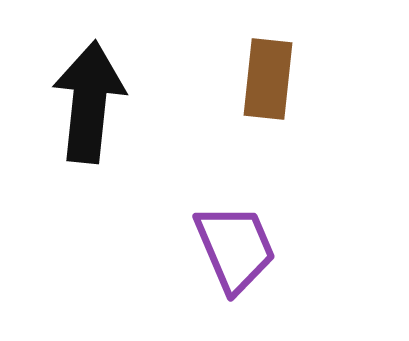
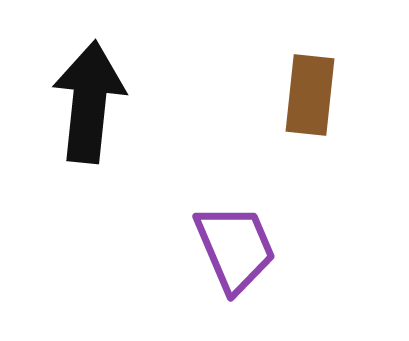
brown rectangle: moved 42 px right, 16 px down
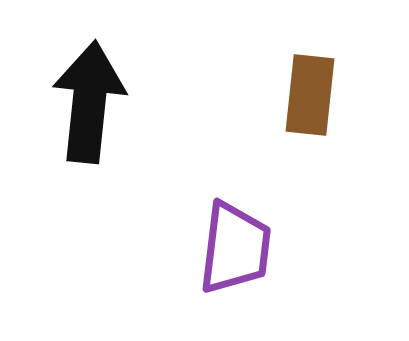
purple trapezoid: rotated 30 degrees clockwise
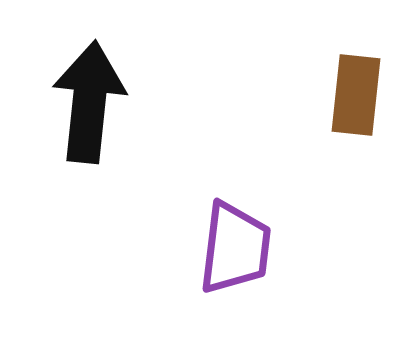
brown rectangle: moved 46 px right
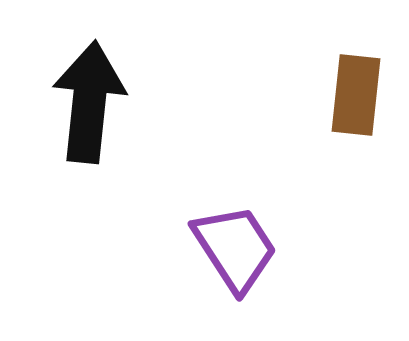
purple trapezoid: rotated 40 degrees counterclockwise
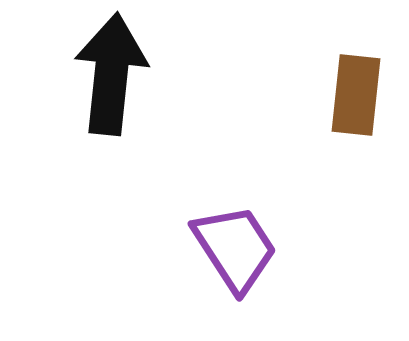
black arrow: moved 22 px right, 28 px up
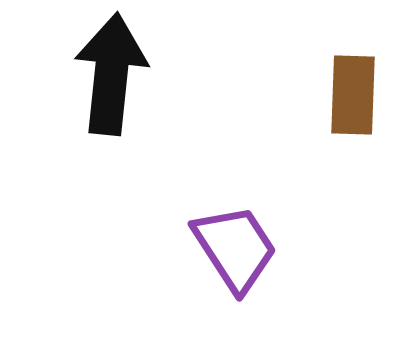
brown rectangle: moved 3 px left; rotated 4 degrees counterclockwise
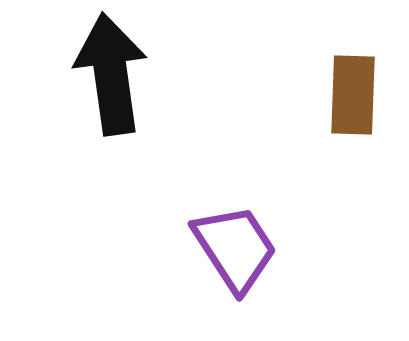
black arrow: rotated 14 degrees counterclockwise
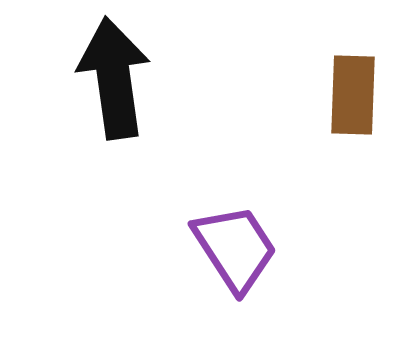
black arrow: moved 3 px right, 4 px down
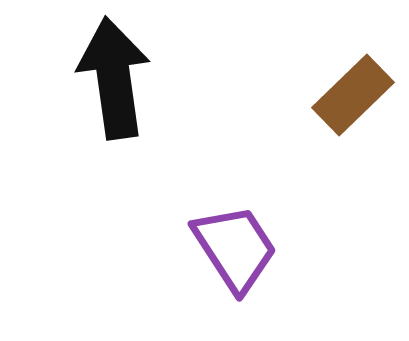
brown rectangle: rotated 44 degrees clockwise
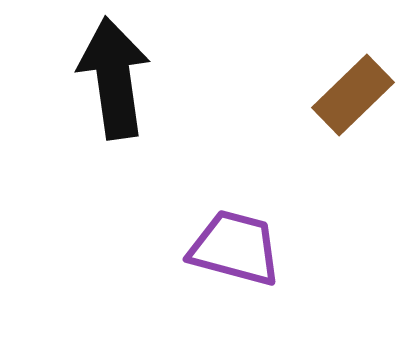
purple trapezoid: rotated 42 degrees counterclockwise
